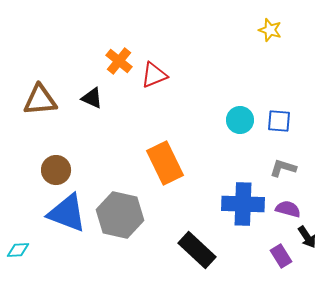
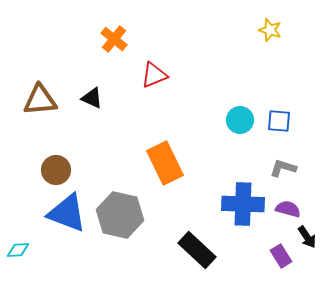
orange cross: moved 5 px left, 22 px up
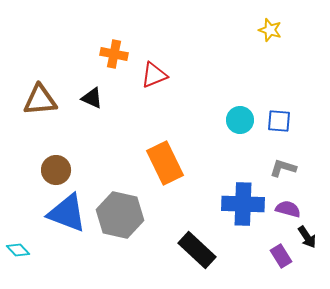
orange cross: moved 15 px down; rotated 28 degrees counterclockwise
cyan diamond: rotated 50 degrees clockwise
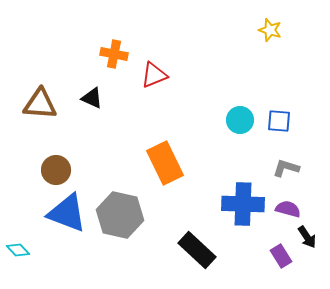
brown triangle: moved 4 px down; rotated 9 degrees clockwise
gray L-shape: moved 3 px right
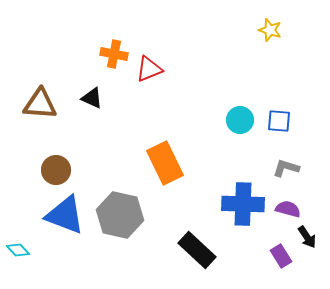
red triangle: moved 5 px left, 6 px up
blue triangle: moved 2 px left, 2 px down
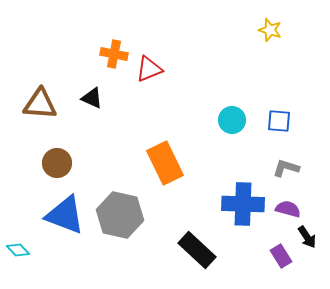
cyan circle: moved 8 px left
brown circle: moved 1 px right, 7 px up
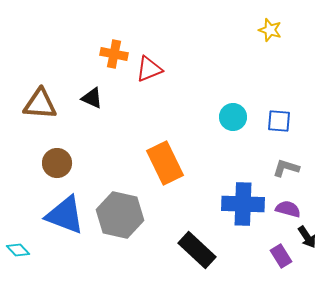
cyan circle: moved 1 px right, 3 px up
